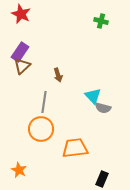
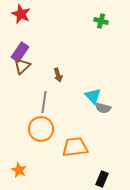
orange trapezoid: moved 1 px up
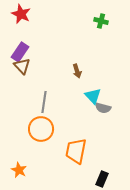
brown triangle: rotated 30 degrees counterclockwise
brown arrow: moved 19 px right, 4 px up
orange trapezoid: moved 1 px right, 4 px down; rotated 72 degrees counterclockwise
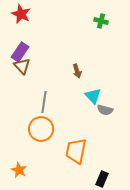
gray semicircle: moved 2 px right, 2 px down
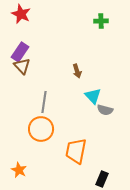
green cross: rotated 16 degrees counterclockwise
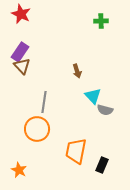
orange circle: moved 4 px left
black rectangle: moved 14 px up
